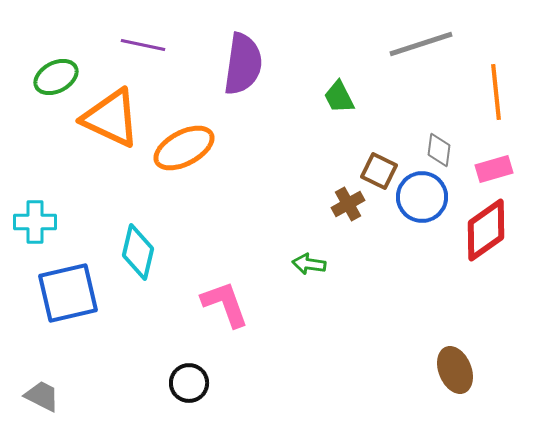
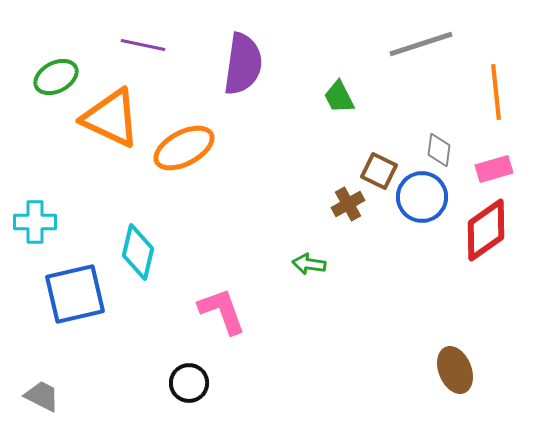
blue square: moved 7 px right, 1 px down
pink L-shape: moved 3 px left, 7 px down
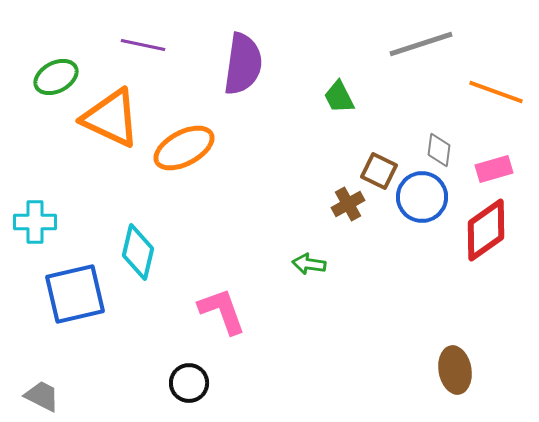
orange line: rotated 64 degrees counterclockwise
brown ellipse: rotated 12 degrees clockwise
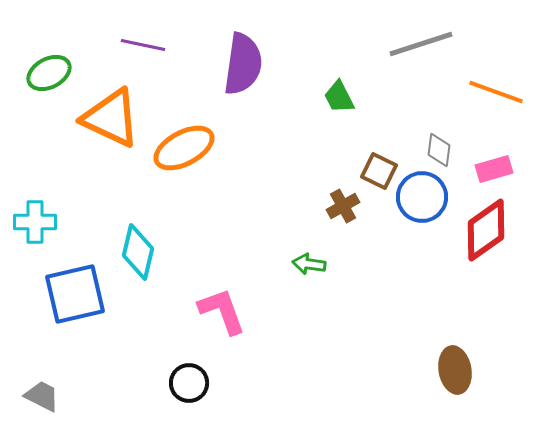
green ellipse: moved 7 px left, 4 px up
brown cross: moved 5 px left, 2 px down
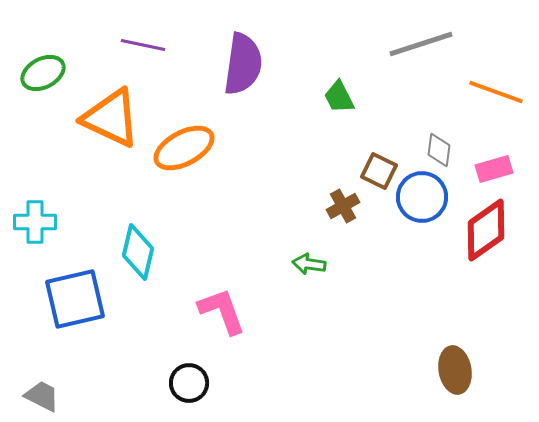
green ellipse: moved 6 px left
blue square: moved 5 px down
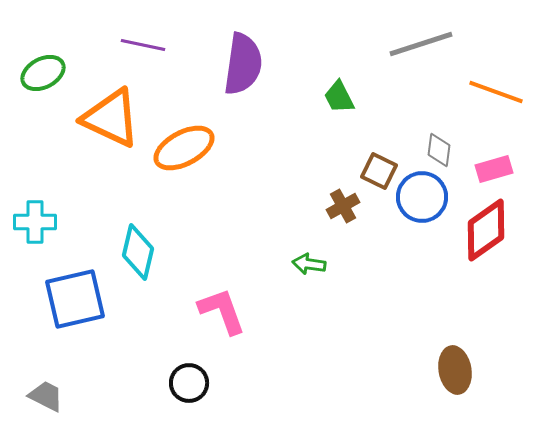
gray trapezoid: moved 4 px right
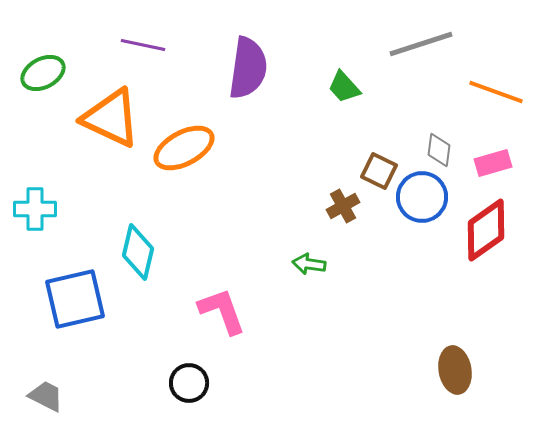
purple semicircle: moved 5 px right, 4 px down
green trapezoid: moved 5 px right, 10 px up; rotated 15 degrees counterclockwise
pink rectangle: moved 1 px left, 6 px up
cyan cross: moved 13 px up
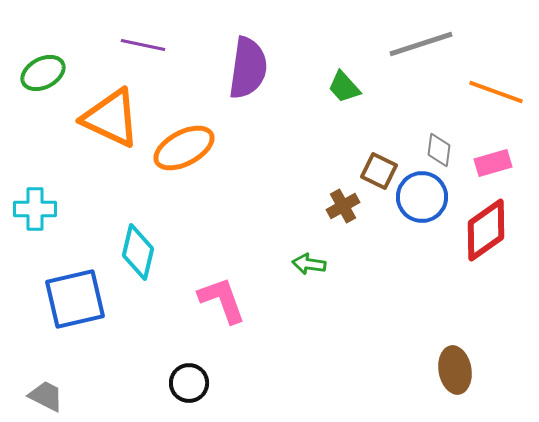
pink L-shape: moved 11 px up
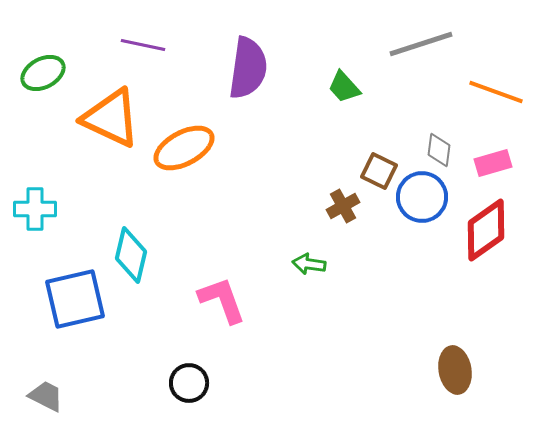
cyan diamond: moved 7 px left, 3 px down
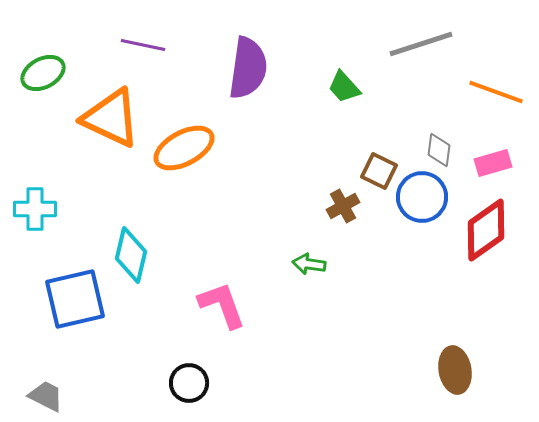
pink L-shape: moved 5 px down
